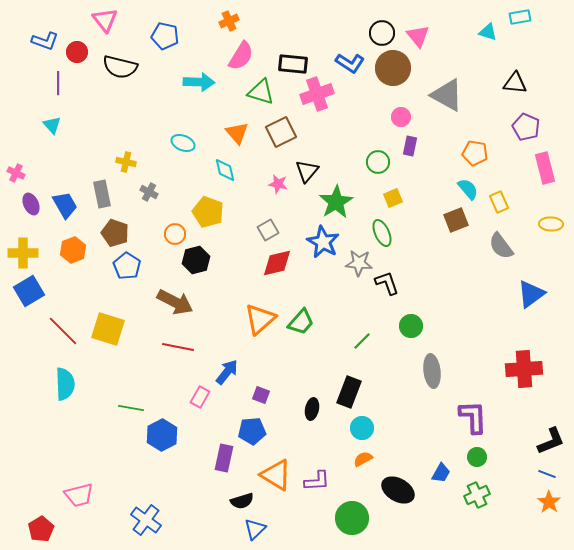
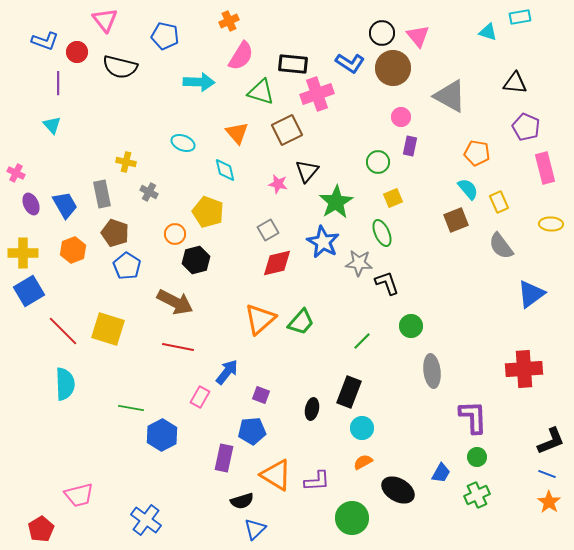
gray triangle at (447, 95): moved 3 px right, 1 px down
brown square at (281, 132): moved 6 px right, 2 px up
orange pentagon at (475, 153): moved 2 px right
orange semicircle at (363, 459): moved 3 px down
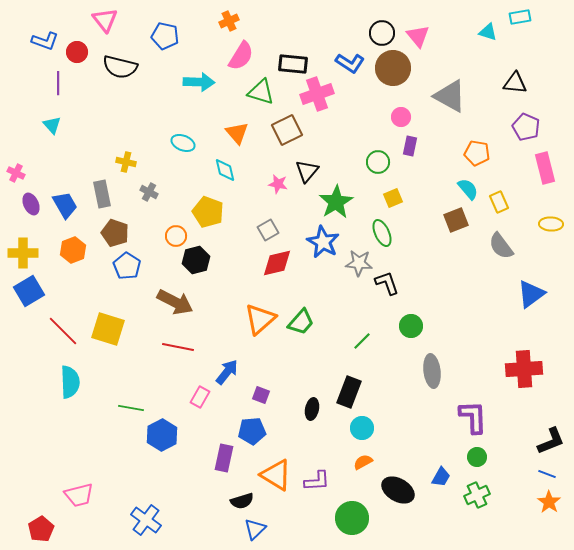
orange circle at (175, 234): moved 1 px right, 2 px down
cyan semicircle at (65, 384): moved 5 px right, 2 px up
blue trapezoid at (441, 473): moved 4 px down
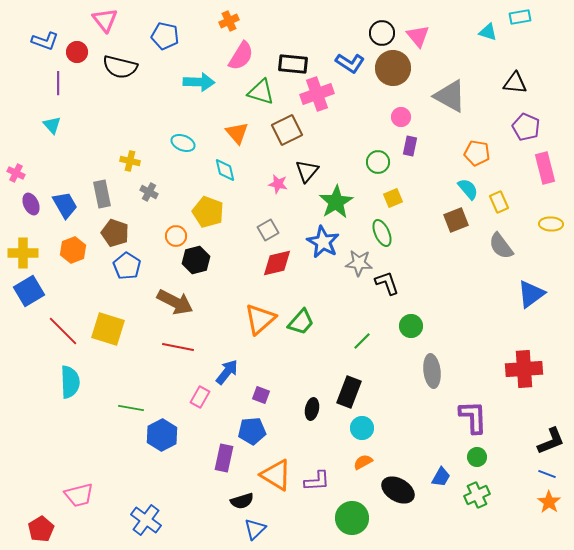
yellow cross at (126, 162): moved 4 px right, 1 px up
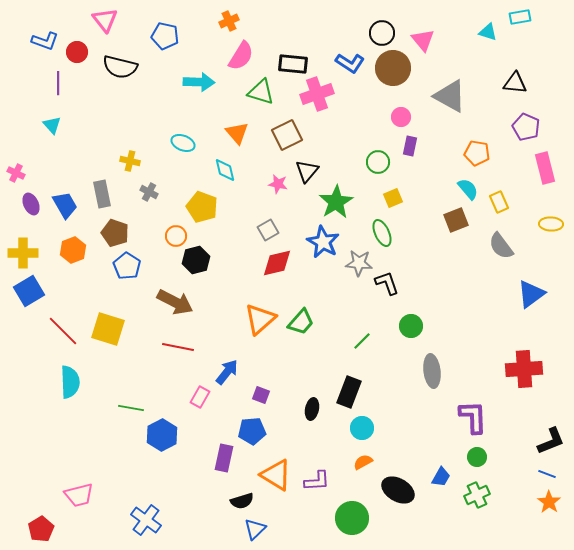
pink triangle at (418, 36): moved 5 px right, 4 px down
brown square at (287, 130): moved 5 px down
yellow pentagon at (208, 212): moved 6 px left, 5 px up
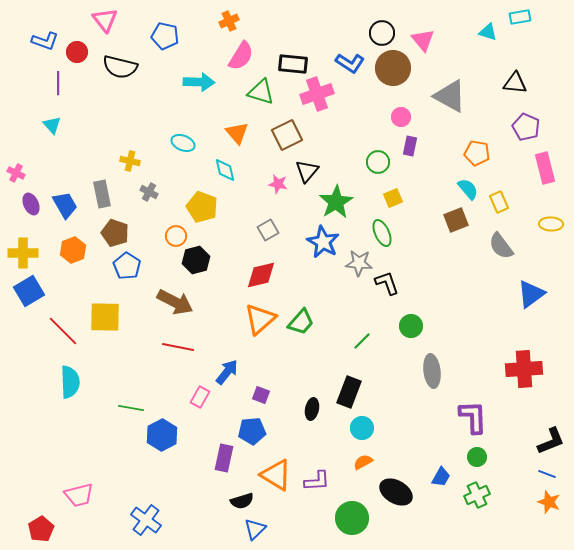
red diamond at (277, 263): moved 16 px left, 12 px down
yellow square at (108, 329): moved 3 px left, 12 px up; rotated 16 degrees counterclockwise
black ellipse at (398, 490): moved 2 px left, 2 px down
orange star at (549, 502): rotated 15 degrees counterclockwise
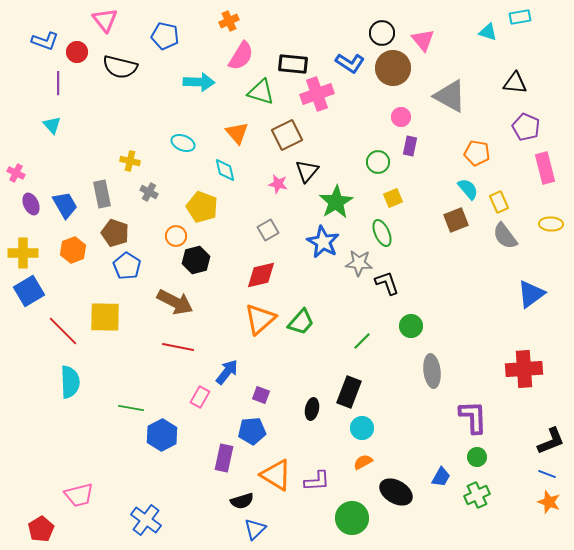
gray semicircle at (501, 246): moved 4 px right, 10 px up
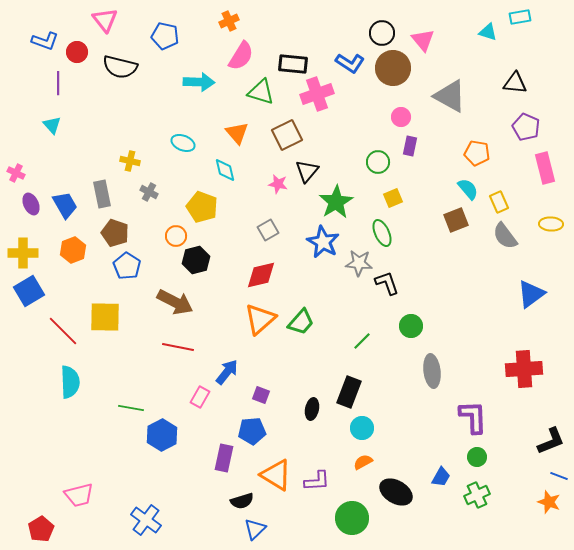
blue line at (547, 474): moved 12 px right, 2 px down
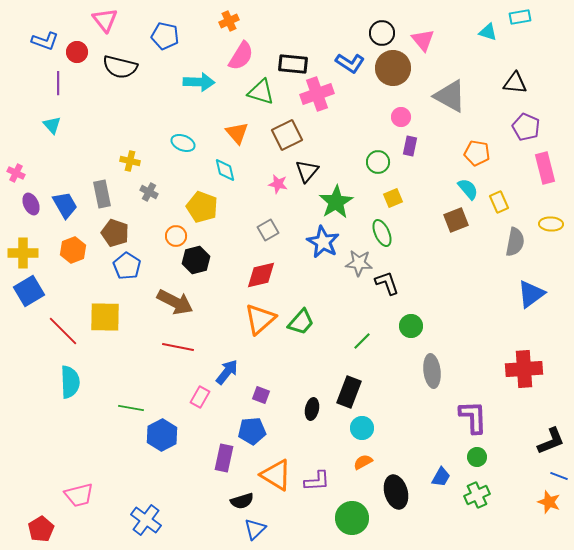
gray semicircle at (505, 236): moved 10 px right, 6 px down; rotated 132 degrees counterclockwise
black ellipse at (396, 492): rotated 44 degrees clockwise
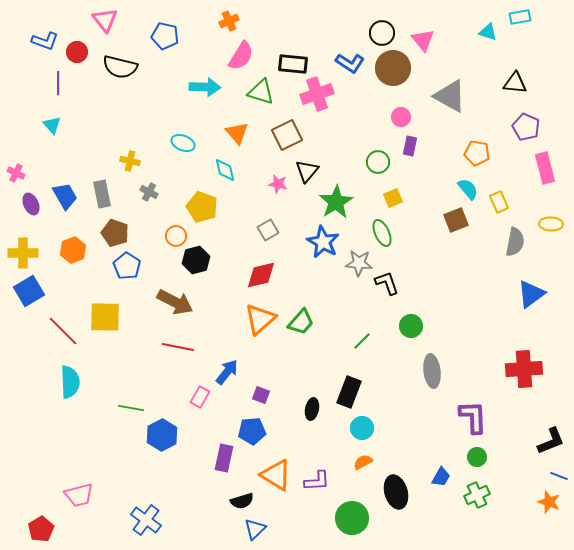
cyan arrow at (199, 82): moved 6 px right, 5 px down
blue trapezoid at (65, 205): moved 9 px up
